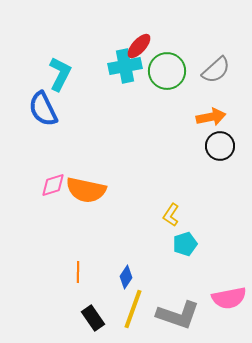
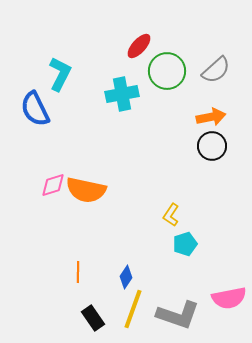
cyan cross: moved 3 px left, 28 px down
blue semicircle: moved 8 px left
black circle: moved 8 px left
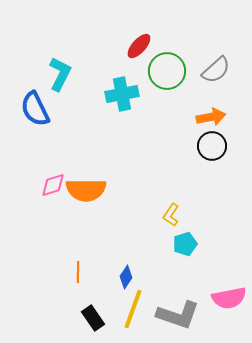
orange semicircle: rotated 12 degrees counterclockwise
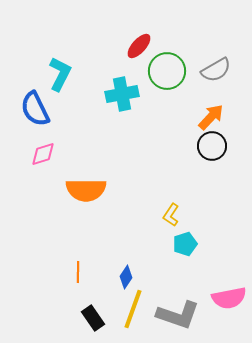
gray semicircle: rotated 12 degrees clockwise
orange arrow: rotated 36 degrees counterclockwise
pink diamond: moved 10 px left, 31 px up
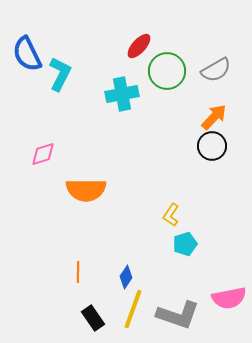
blue semicircle: moved 8 px left, 55 px up
orange arrow: moved 3 px right
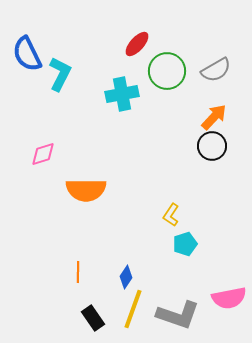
red ellipse: moved 2 px left, 2 px up
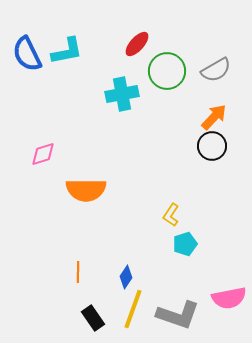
cyan L-shape: moved 7 px right, 23 px up; rotated 52 degrees clockwise
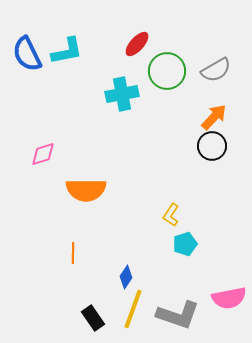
orange line: moved 5 px left, 19 px up
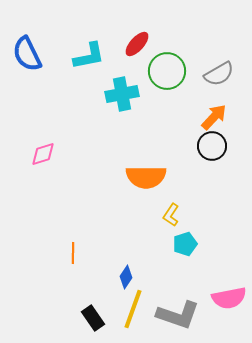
cyan L-shape: moved 22 px right, 5 px down
gray semicircle: moved 3 px right, 4 px down
orange semicircle: moved 60 px right, 13 px up
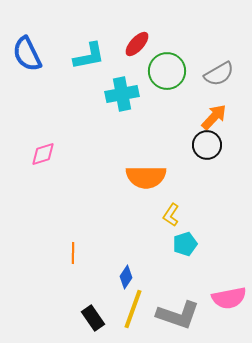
black circle: moved 5 px left, 1 px up
